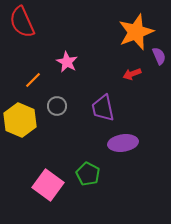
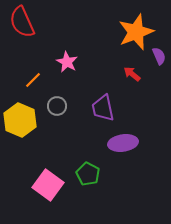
red arrow: rotated 60 degrees clockwise
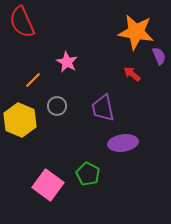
orange star: rotated 30 degrees clockwise
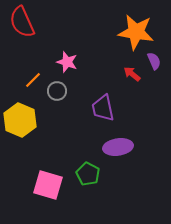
purple semicircle: moved 5 px left, 5 px down
pink star: rotated 10 degrees counterclockwise
gray circle: moved 15 px up
purple ellipse: moved 5 px left, 4 px down
pink square: rotated 20 degrees counterclockwise
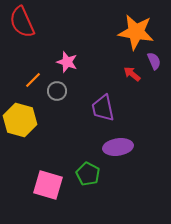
yellow hexagon: rotated 8 degrees counterclockwise
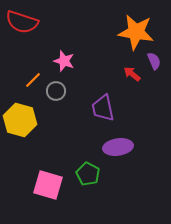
red semicircle: rotated 48 degrees counterclockwise
pink star: moved 3 px left, 1 px up
gray circle: moved 1 px left
